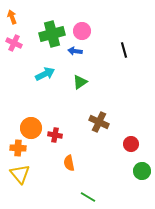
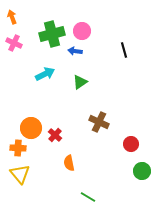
red cross: rotated 32 degrees clockwise
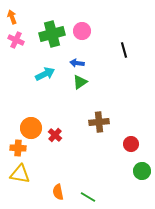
pink cross: moved 2 px right, 3 px up
blue arrow: moved 2 px right, 12 px down
brown cross: rotated 30 degrees counterclockwise
orange semicircle: moved 11 px left, 29 px down
yellow triangle: rotated 40 degrees counterclockwise
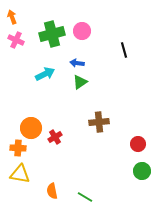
red cross: moved 2 px down; rotated 16 degrees clockwise
red circle: moved 7 px right
orange semicircle: moved 6 px left, 1 px up
green line: moved 3 px left
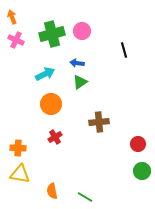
orange circle: moved 20 px right, 24 px up
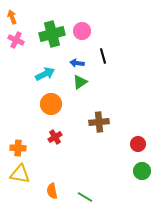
black line: moved 21 px left, 6 px down
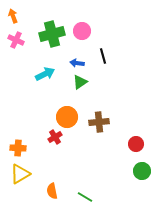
orange arrow: moved 1 px right, 1 px up
orange circle: moved 16 px right, 13 px down
red circle: moved 2 px left
yellow triangle: rotated 40 degrees counterclockwise
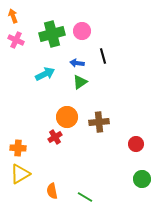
green circle: moved 8 px down
